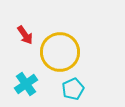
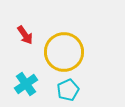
yellow circle: moved 4 px right
cyan pentagon: moved 5 px left, 1 px down
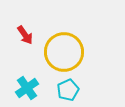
cyan cross: moved 1 px right, 4 px down
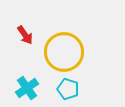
cyan pentagon: moved 1 px up; rotated 30 degrees counterclockwise
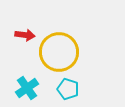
red arrow: rotated 48 degrees counterclockwise
yellow circle: moved 5 px left
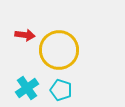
yellow circle: moved 2 px up
cyan pentagon: moved 7 px left, 1 px down
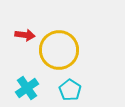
cyan pentagon: moved 9 px right; rotated 15 degrees clockwise
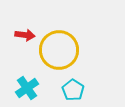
cyan pentagon: moved 3 px right
